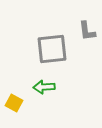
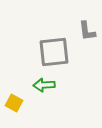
gray square: moved 2 px right, 3 px down
green arrow: moved 2 px up
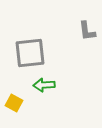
gray square: moved 24 px left, 1 px down
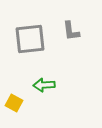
gray L-shape: moved 16 px left
gray square: moved 14 px up
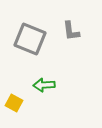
gray square: rotated 28 degrees clockwise
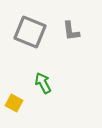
gray square: moved 7 px up
green arrow: moved 1 px left, 2 px up; rotated 65 degrees clockwise
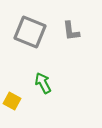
yellow square: moved 2 px left, 2 px up
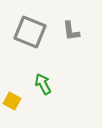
green arrow: moved 1 px down
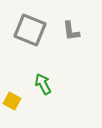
gray square: moved 2 px up
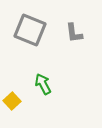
gray L-shape: moved 3 px right, 2 px down
yellow square: rotated 18 degrees clockwise
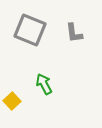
green arrow: moved 1 px right
